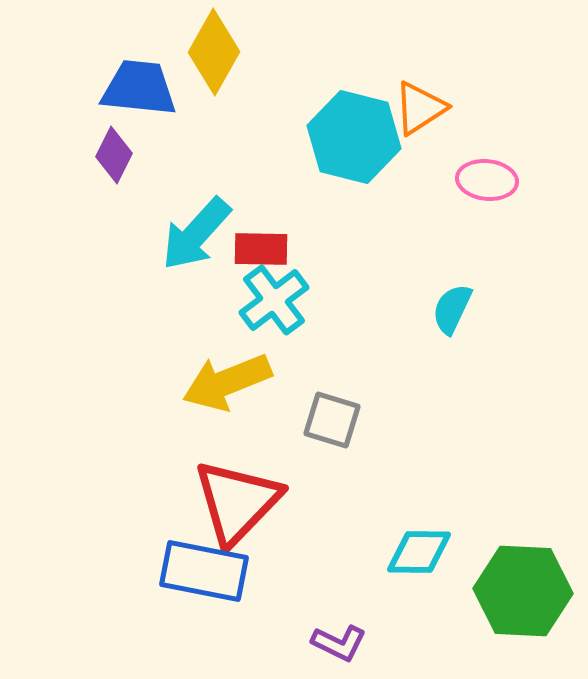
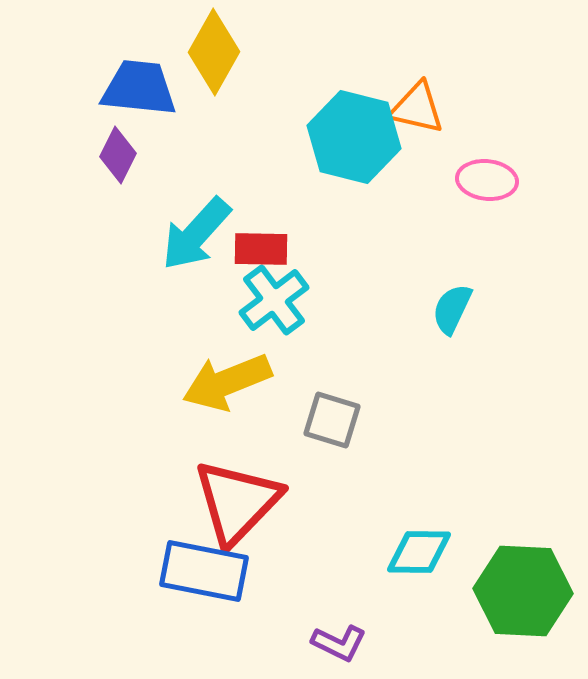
orange triangle: moved 3 px left; rotated 46 degrees clockwise
purple diamond: moved 4 px right
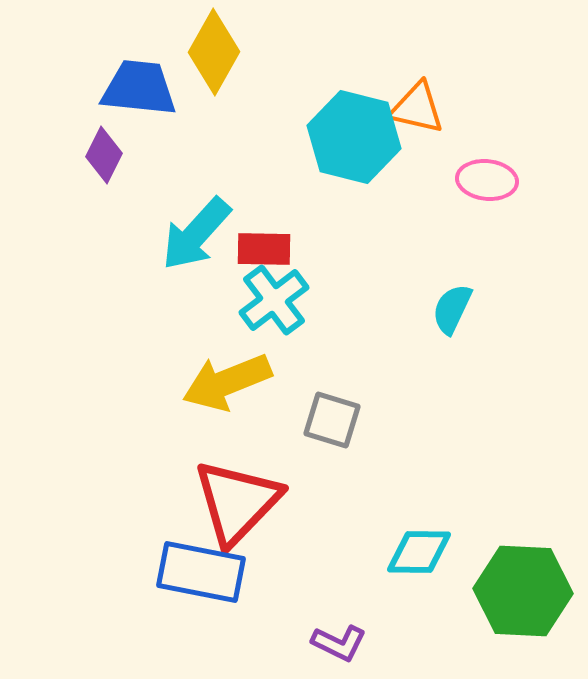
purple diamond: moved 14 px left
red rectangle: moved 3 px right
blue rectangle: moved 3 px left, 1 px down
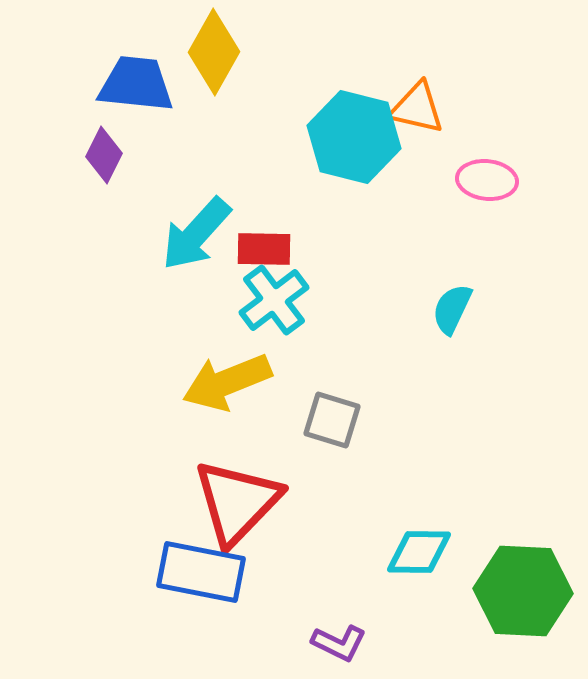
blue trapezoid: moved 3 px left, 4 px up
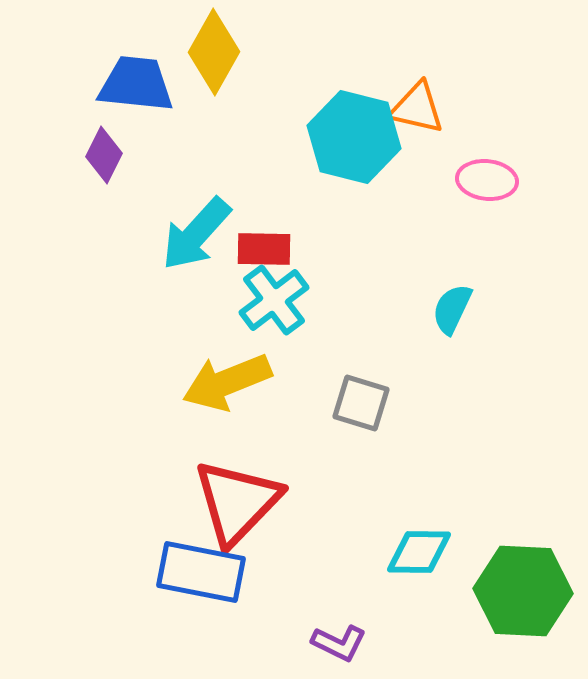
gray square: moved 29 px right, 17 px up
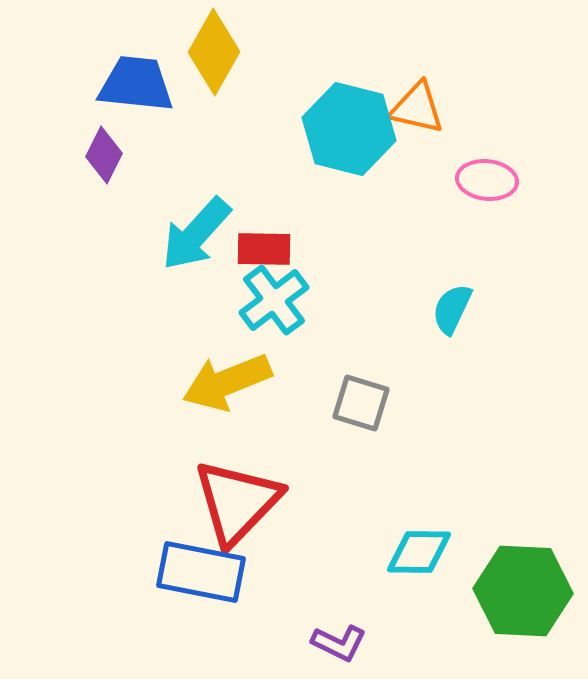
cyan hexagon: moved 5 px left, 8 px up
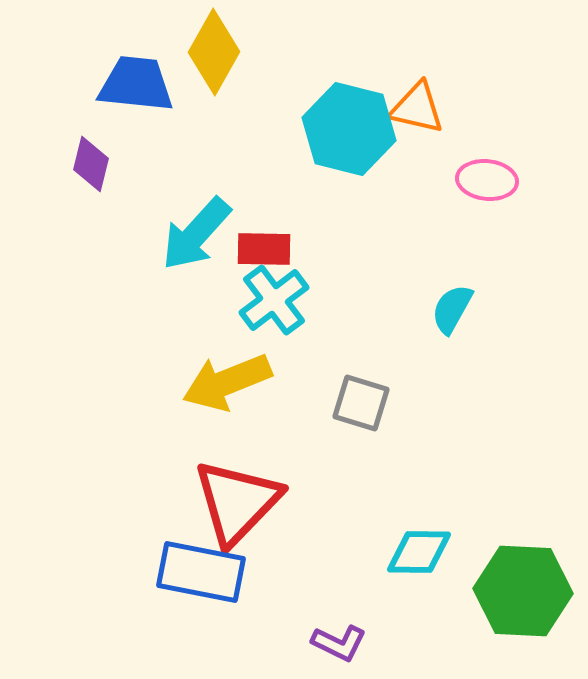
purple diamond: moved 13 px left, 9 px down; rotated 12 degrees counterclockwise
cyan semicircle: rotated 4 degrees clockwise
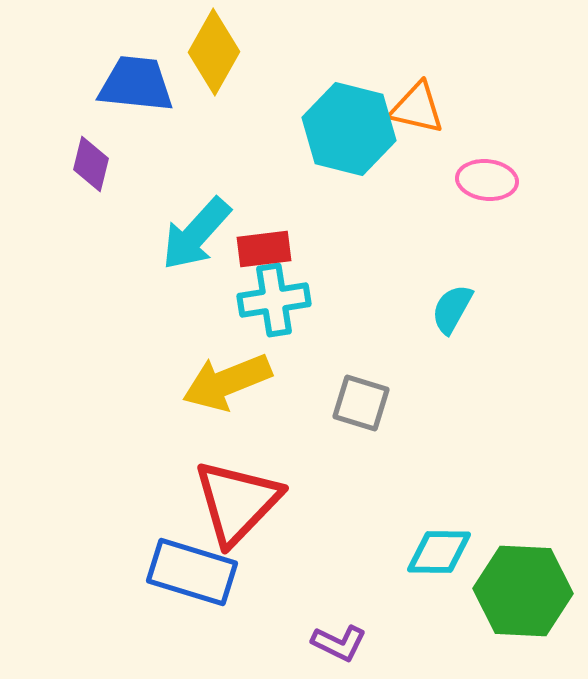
red rectangle: rotated 8 degrees counterclockwise
cyan cross: rotated 28 degrees clockwise
cyan diamond: moved 20 px right
blue rectangle: moved 9 px left; rotated 6 degrees clockwise
